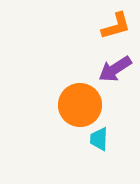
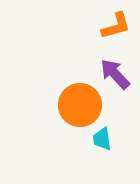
purple arrow: moved 5 px down; rotated 80 degrees clockwise
cyan trapezoid: moved 3 px right; rotated 10 degrees counterclockwise
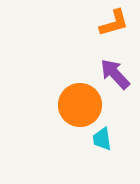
orange L-shape: moved 2 px left, 3 px up
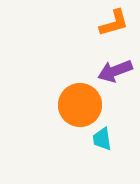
purple arrow: moved 3 px up; rotated 68 degrees counterclockwise
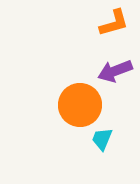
cyan trapezoid: rotated 30 degrees clockwise
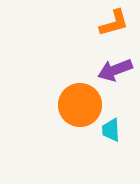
purple arrow: moved 1 px up
cyan trapezoid: moved 9 px right, 9 px up; rotated 25 degrees counterclockwise
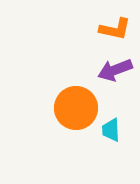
orange L-shape: moved 1 px right, 6 px down; rotated 28 degrees clockwise
orange circle: moved 4 px left, 3 px down
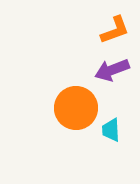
orange L-shape: moved 1 px down; rotated 32 degrees counterclockwise
purple arrow: moved 3 px left
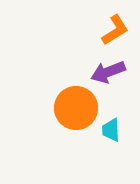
orange L-shape: rotated 12 degrees counterclockwise
purple arrow: moved 4 px left, 2 px down
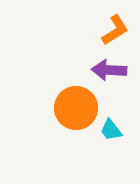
purple arrow: moved 1 px right, 2 px up; rotated 24 degrees clockwise
cyan trapezoid: rotated 35 degrees counterclockwise
